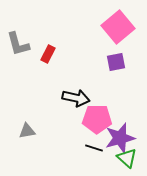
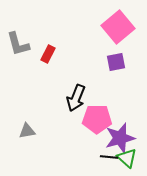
black arrow: rotated 100 degrees clockwise
black line: moved 15 px right, 9 px down; rotated 12 degrees counterclockwise
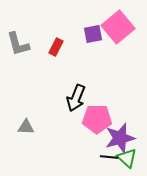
red rectangle: moved 8 px right, 7 px up
purple square: moved 23 px left, 28 px up
gray triangle: moved 1 px left, 4 px up; rotated 12 degrees clockwise
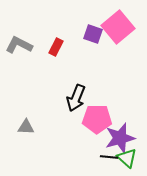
purple square: rotated 30 degrees clockwise
gray L-shape: moved 1 px right, 1 px down; rotated 132 degrees clockwise
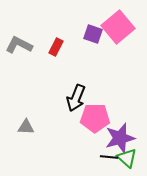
pink pentagon: moved 2 px left, 1 px up
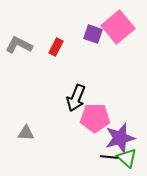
gray triangle: moved 6 px down
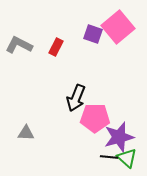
purple star: moved 1 px left, 1 px up
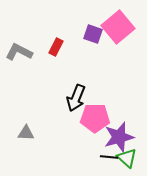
gray L-shape: moved 7 px down
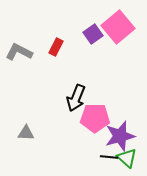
purple square: rotated 36 degrees clockwise
purple star: moved 1 px right, 1 px up
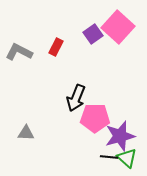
pink square: rotated 8 degrees counterclockwise
